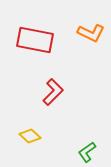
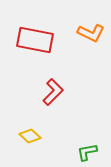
green L-shape: rotated 25 degrees clockwise
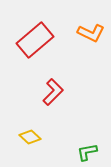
red rectangle: rotated 51 degrees counterclockwise
yellow diamond: moved 1 px down
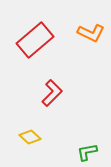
red L-shape: moved 1 px left, 1 px down
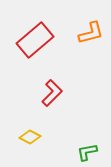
orange L-shape: rotated 40 degrees counterclockwise
yellow diamond: rotated 15 degrees counterclockwise
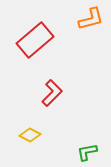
orange L-shape: moved 14 px up
yellow diamond: moved 2 px up
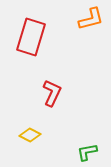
red rectangle: moved 4 px left, 3 px up; rotated 33 degrees counterclockwise
red L-shape: rotated 20 degrees counterclockwise
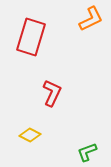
orange L-shape: rotated 12 degrees counterclockwise
green L-shape: rotated 10 degrees counterclockwise
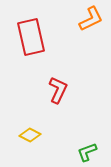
red rectangle: rotated 30 degrees counterclockwise
red L-shape: moved 6 px right, 3 px up
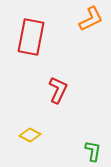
red rectangle: rotated 24 degrees clockwise
green L-shape: moved 6 px right, 1 px up; rotated 120 degrees clockwise
